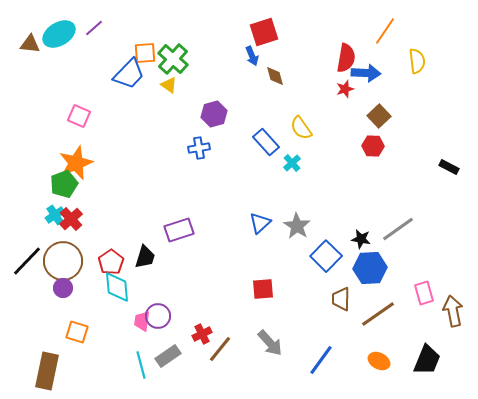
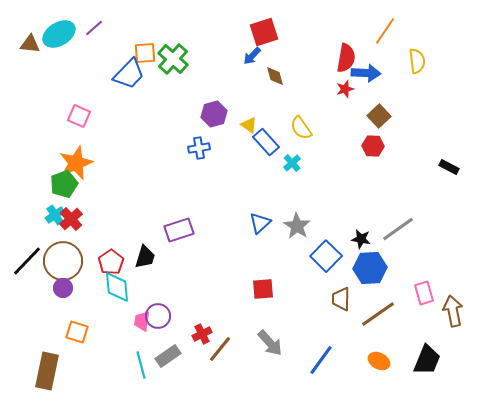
blue arrow at (252, 56): rotated 66 degrees clockwise
yellow triangle at (169, 85): moved 80 px right, 40 px down
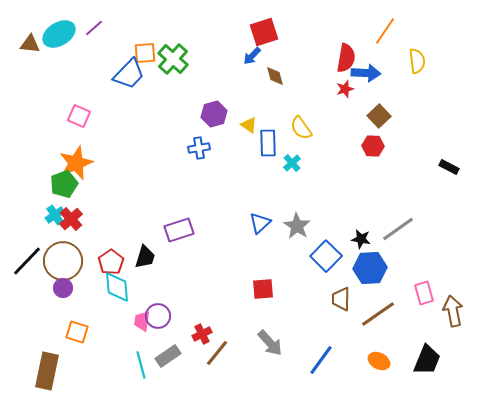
blue rectangle at (266, 142): moved 2 px right, 1 px down; rotated 40 degrees clockwise
brown line at (220, 349): moved 3 px left, 4 px down
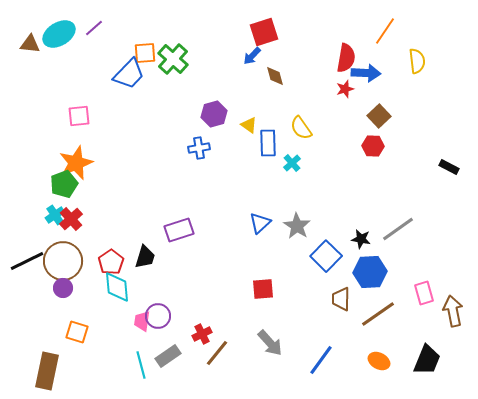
pink square at (79, 116): rotated 30 degrees counterclockwise
black line at (27, 261): rotated 20 degrees clockwise
blue hexagon at (370, 268): moved 4 px down
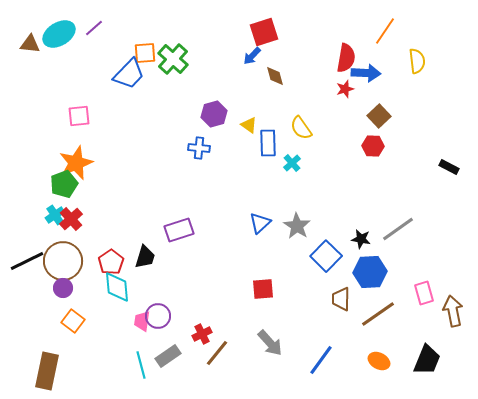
blue cross at (199, 148): rotated 15 degrees clockwise
orange square at (77, 332): moved 4 px left, 11 px up; rotated 20 degrees clockwise
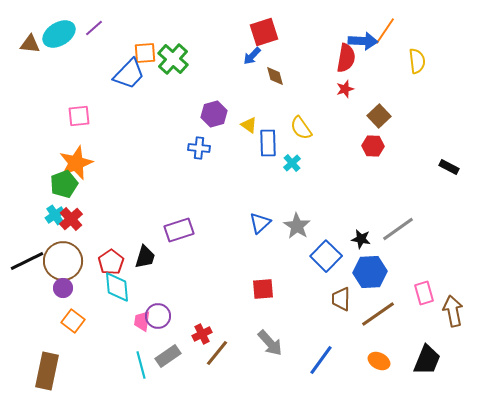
blue arrow at (366, 73): moved 3 px left, 32 px up
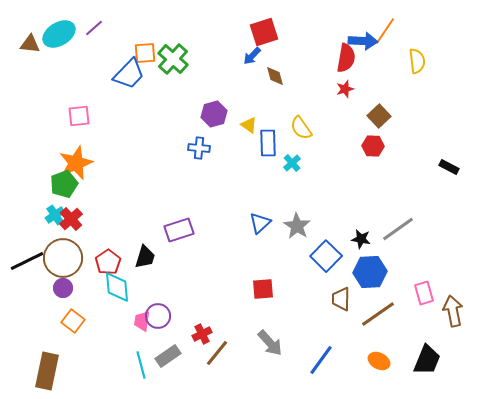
brown circle at (63, 261): moved 3 px up
red pentagon at (111, 262): moved 3 px left
